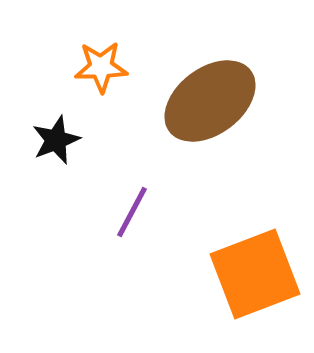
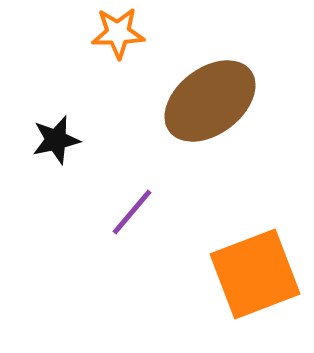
orange star: moved 17 px right, 34 px up
black star: rotated 9 degrees clockwise
purple line: rotated 12 degrees clockwise
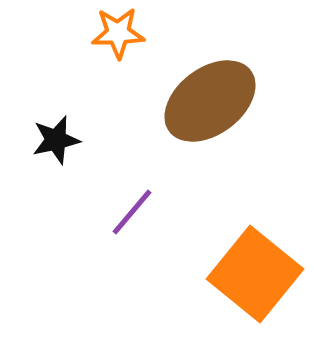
orange square: rotated 30 degrees counterclockwise
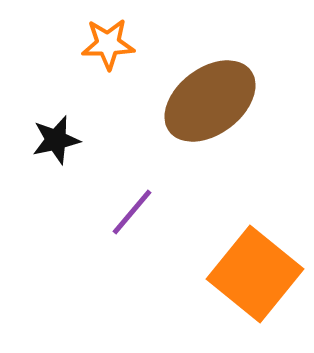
orange star: moved 10 px left, 11 px down
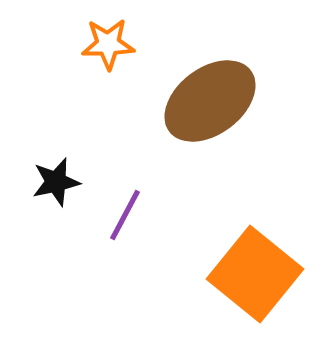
black star: moved 42 px down
purple line: moved 7 px left, 3 px down; rotated 12 degrees counterclockwise
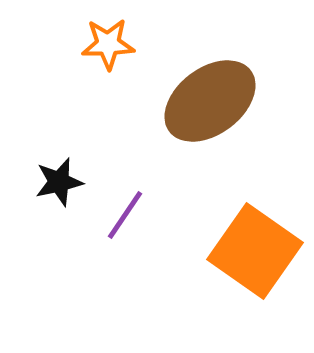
black star: moved 3 px right
purple line: rotated 6 degrees clockwise
orange square: moved 23 px up; rotated 4 degrees counterclockwise
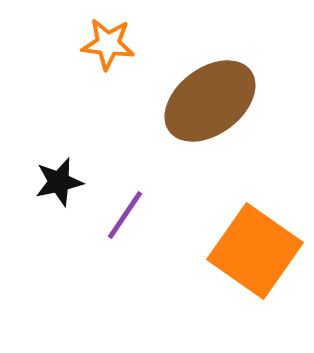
orange star: rotated 8 degrees clockwise
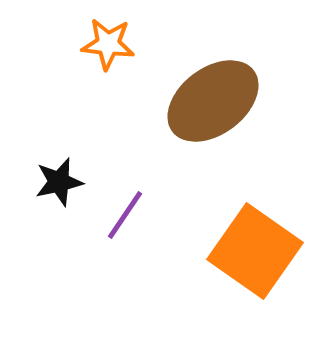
brown ellipse: moved 3 px right
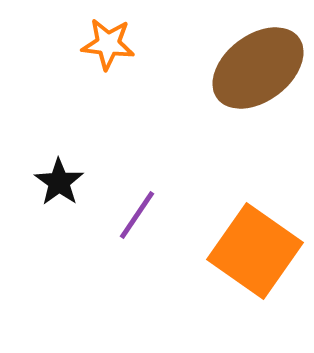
brown ellipse: moved 45 px right, 33 px up
black star: rotated 24 degrees counterclockwise
purple line: moved 12 px right
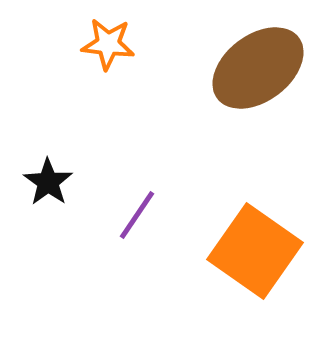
black star: moved 11 px left
